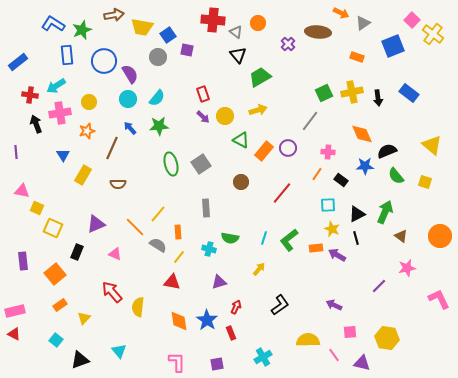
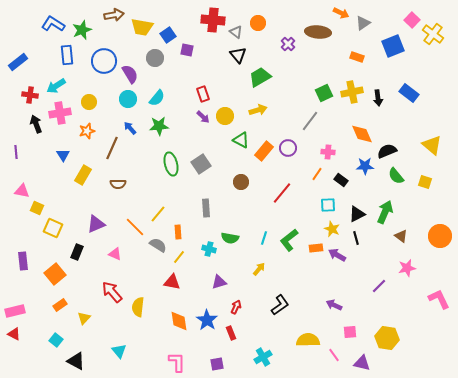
gray circle at (158, 57): moved 3 px left, 1 px down
black triangle at (80, 360): moved 4 px left, 1 px down; rotated 48 degrees clockwise
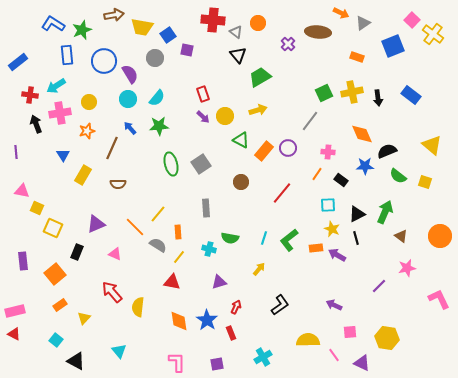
blue rectangle at (409, 93): moved 2 px right, 2 px down
green semicircle at (396, 176): moved 2 px right; rotated 12 degrees counterclockwise
purple triangle at (362, 363): rotated 12 degrees clockwise
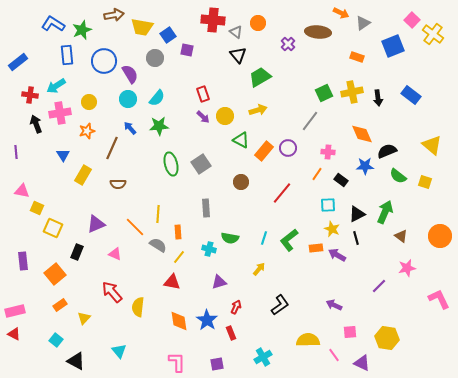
yellow line at (158, 214): rotated 36 degrees counterclockwise
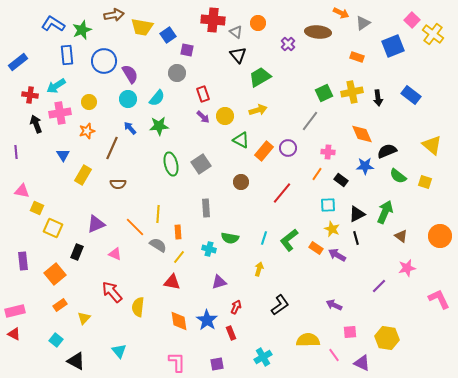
gray circle at (155, 58): moved 22 px right, 15 px down
orange rectangle at (316, 248): rotated 40 degrees clockwise
yellow arrow at (259, 269): rotated 24 degrees counterclockwise
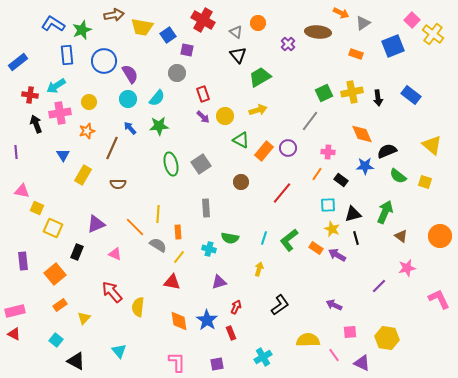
red cross at (213, 20): moved 10 px left; rotated 25 degrees clockwise
orange rectangle at (357, 57): moved 1 px left, 3 px up
black triangle at (357, 214): moved 4 px left; rotated 12 degrees clockwise
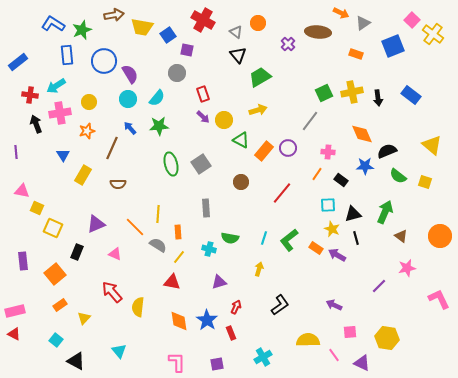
yellow circle at (225, 116): moved 1 px left, 4 px down
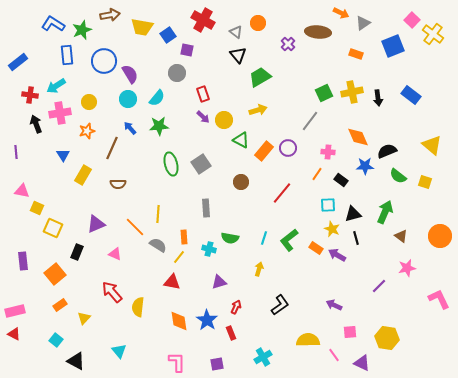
brown arrow at (114, 15): moved 4 px left
orange diamond at (362, 134): moved 4 px left, 3 px down
orange rectangle at (178, 232): moved 6 px right, 5 px down
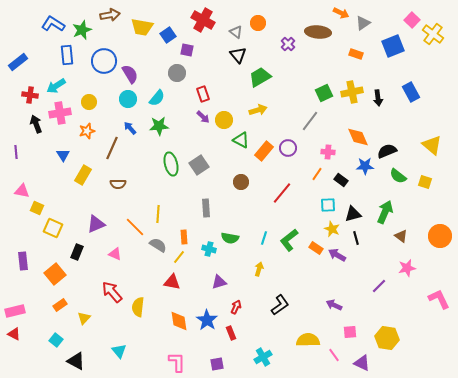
blue rectangle at (411, 95): moved 3 px up; rotated 24 degrees clockwise
gray square at (201, 164): moved 2 px left, 1 px down
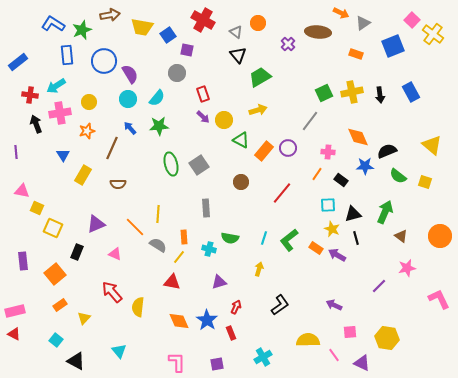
black arrow at (378, 98): moved 2 px right, 3 px up
orange diamond at (179, 321): rotated 15 degrees counterclockwise
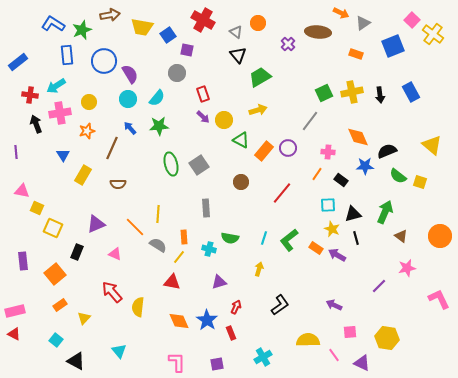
yellow square at (425, 182): moved 5 px left
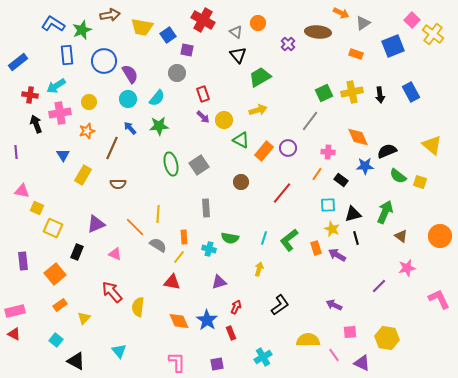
orange rectangle at (316, 248): rotated 40 degrees clockwise
